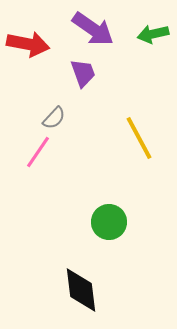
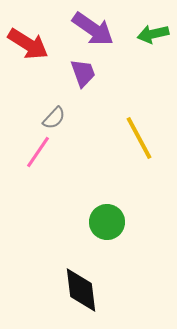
red arrow: rotated 21 degrees clockwise
green circle: moved 2 px left
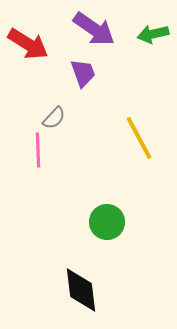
purple arrow: moved 1 px right
pink line: moved 2 px up; rotated 36 degrees counterclockwise
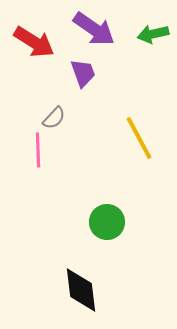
red arrow: moved 6 px right, 2 px up
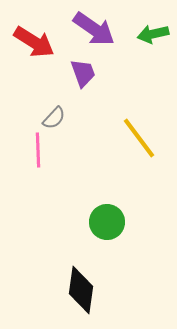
yellow line: rotated 9 degrees counterclockwise
black diamond: rotated 15 degrees clockwise
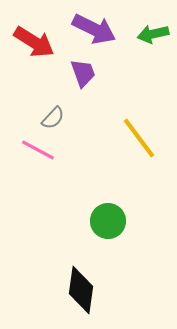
purple arrow: rotated 9 degrees counterclockwise
gray semicircle: moved 1 px left
pink line: rotated 60 degrees counterclockwise
green circle: moved 1 px right, 1 px up
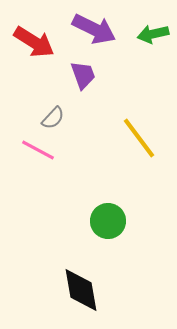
purple trapezoid: moved 2 px down
black diamond: rotated 18 degrees counterclockwise
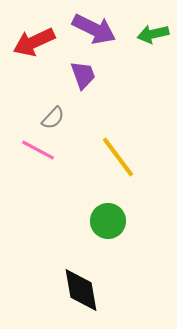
red arrow: rotated 123 degrees clockwise
yellow line: moved 21 px left, 19 px down
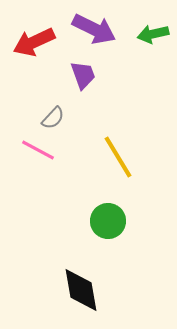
yellow line: rotated 6 degrees clockwise
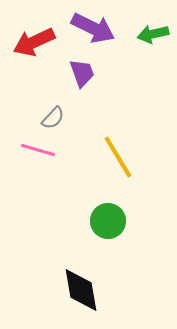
purple arrow: moved 1 px left, 1 px up
purple trapezoid: moved 1 px left, 2 px up
pink line: rotated 12 degrees counterclockwise
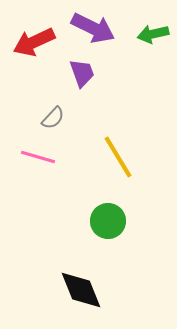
pink line: moved 7 px down
black diamond: rotated 12 degrees counterclockwise
